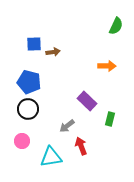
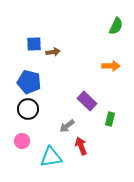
orange arrow: moved 4 px right
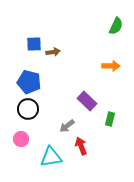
pink circle: moved 1 px left, 2 px up
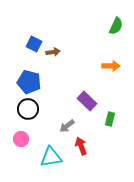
blue square: rotated 28 degrees clockwise
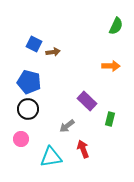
red arrow: moved 2 px right, 3 px down
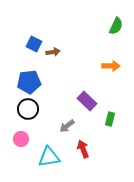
blue pentagon: rotated 20 degrees counterclockwise
cyan triangle: moved 2 px left
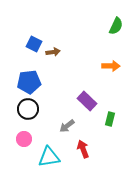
pink circle: moved 3 px right
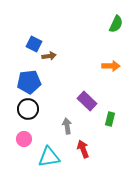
green semicircle: moved 2 px up
brown arrow: moved 4 px left, 4 px down
gray arrow: rotated 119 degrees clockwise
